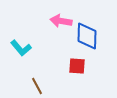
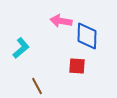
cyan L-shape: rotated 90 degrees counterclockwise
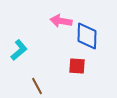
cyan L-shape: moved 2 px left, 2 px down
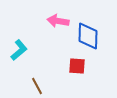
pink arrow: moved 3 px left
blue diamond: moved 1 px right
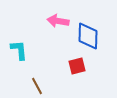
cyan L-shape: rotated 55 degrees counterclockwise
red square: rotated 18 degrees counterclockwise
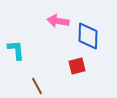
cyan L-shape: moved 3 px left
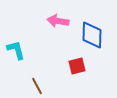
blue diamond: moved 4 px right, 1 px up
cyan L-shape: rotated 10 degrees counterclockwise
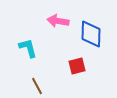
blue diamond: moved 1 px left, 1 px up
cyan L-shape: moved 12 px right, 2 px up
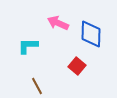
pink arrow: moved 2 px down; rotated 15 degrees clockwise
cyan L-shape: moved 2 px up; rotated 75 degrees counterclockwise
red square: rotated 36 degrees counterclockwise
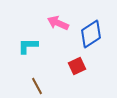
blue diamond: rotated 56 degrees clockwise
red square: rotated 24 degrees clockwise
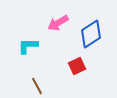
pink arrow: rotated 55 degrees counterclockwise
